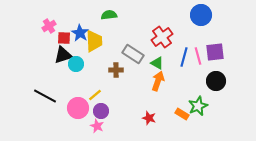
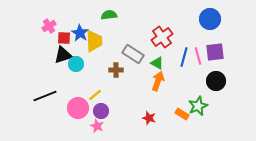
blue circle: moved 9 px right, 4 px down
black line: rotated 50 degrees counterclockwise
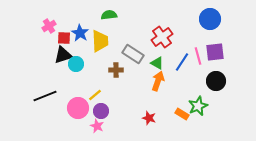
yellow trapezoid: moved 6 px right
blue line: moved 2 px left, 5 px down; rotated 18 degrees clockwise
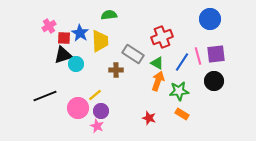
red cross: rotated 15 degrees clockwise
purple square: moved 1 px right, 2 px down
black circle: moved 2 px left
green star: moved 19 px left, 15 px up; rotated 18 degrees clockwise
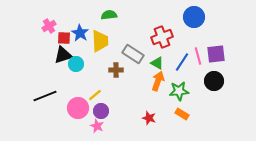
blue circle: moved 16 px left, 2 px up
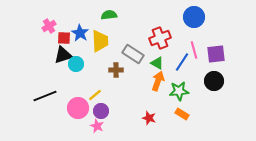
red cross: moved 2 px left, 1 px down
pink line: moved 4 px left, 6 px up
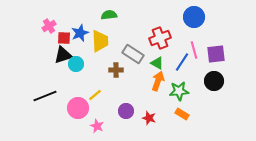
blue star: rotated 18 degrees clockwise
purple circle: moved 25 px right
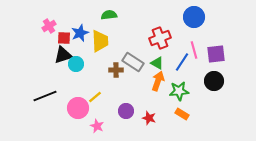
gray rectangle: moved 8 px down
yellow line: moved 2 px down
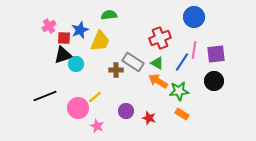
blue star: moved 3 px up
yellow trapezoid: rotated 25 degrees clockwise
pink line: rotated 24 degrees clockwise
orange arrow: rotated 78 degrees counterclockwise
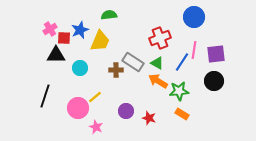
pink cross: moved 1 px right, 3 px down
black triangle: moved 7 px left; rotated 18 degrees clockwise
cyan circle: moved 4 px right, 4 px down
black line: rotated 50 degrees counterclockwise
pink star: moved 1 px left, 1 px down
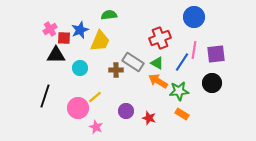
black circle: moved 2 px left, 2 px down
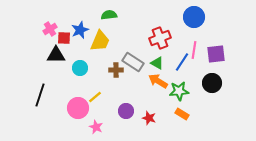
black line: moved 5 px left, 1 px up
